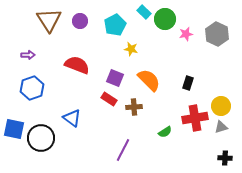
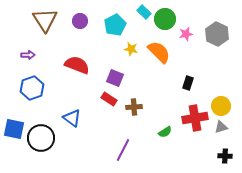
brown triangle: moved 4 px left
orange semicircle: moved 10 px right, 28 px up
black cross: moved 2 px up
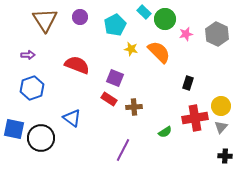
purple circle: moved 4 px up
gray triangle: rotated 32 degrees counterclockwise
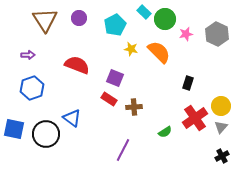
purple circle: moved 1 px left, 1 px down
red cross: rotated 25 degrees counterclockwise
black circle: moved 5 px right, 4 px up
black cross: moved 3 px left; rotated 32 degrees counterclockwise
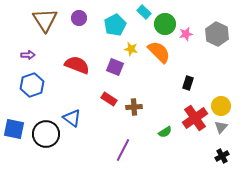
green circle: moved 5 px down
purple square: moved 11 px up
blue hexagon: moved 3 px up
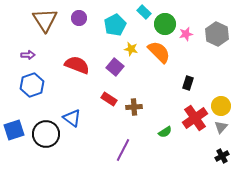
purple square: rotated 18 degrees clockwise
blue square: moved 1 px down; rotated 30 degrees counterclockwise
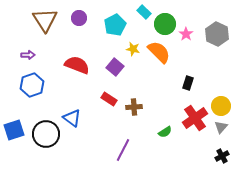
pink star: rotated 24 degrees counterclockwise
yellow star: moved 2 px right
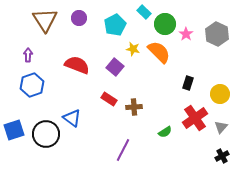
purple arrow: rotated 88 degrees counterclockwise
yellow circle: moved 1 px left, 12 px up
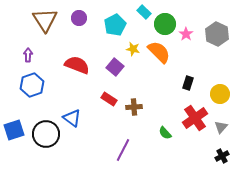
green semicircle: moved 1 px down; rotated 80 degrees clockwise
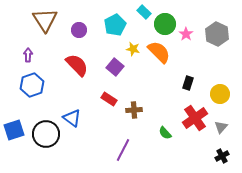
purple circle: moved 12 px down
red semicircle: rotated 25 degrees clockwise
brown cross: moved 3 px down
